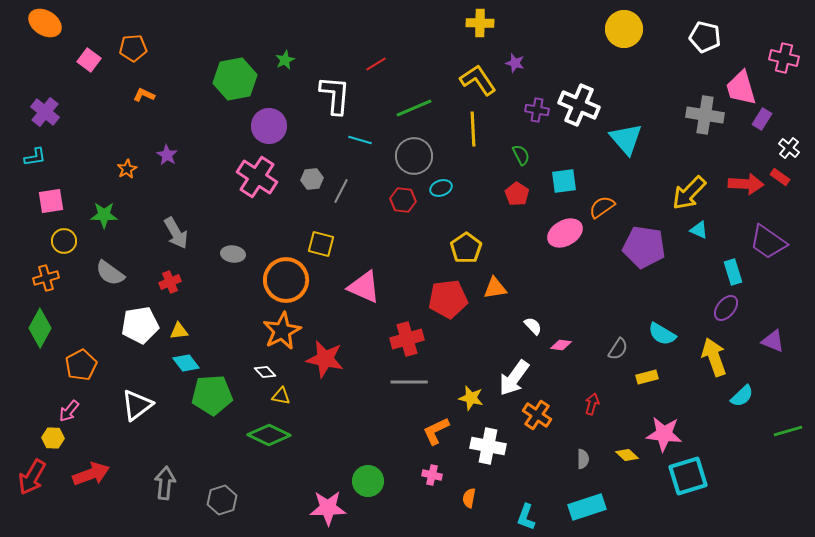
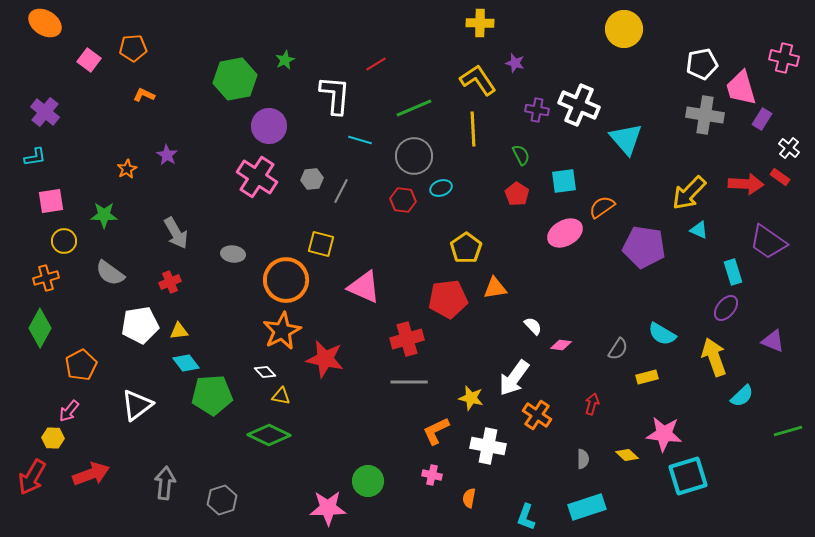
white pentagon at (705, 37): moved 3 px left, 27 px down; rotated 24 degrees counterclockwise
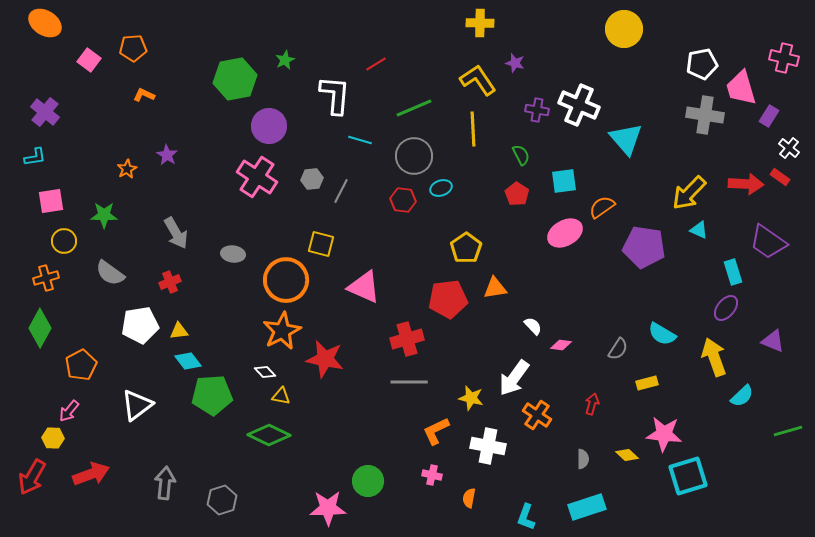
purple rectangle at (762, 119): moved 7 px right, 3 px up
cyan diamond at (186, 363): moved 2 px right, 2 px up
yellow rectangle at (647, 377): moved 6 px down
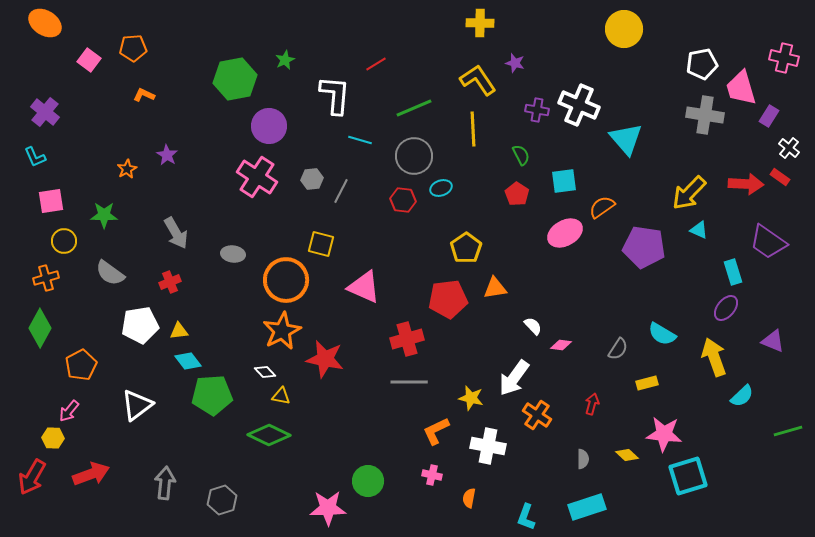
cyan L-shape at (35, 157): rotated 75 degrees clockwise
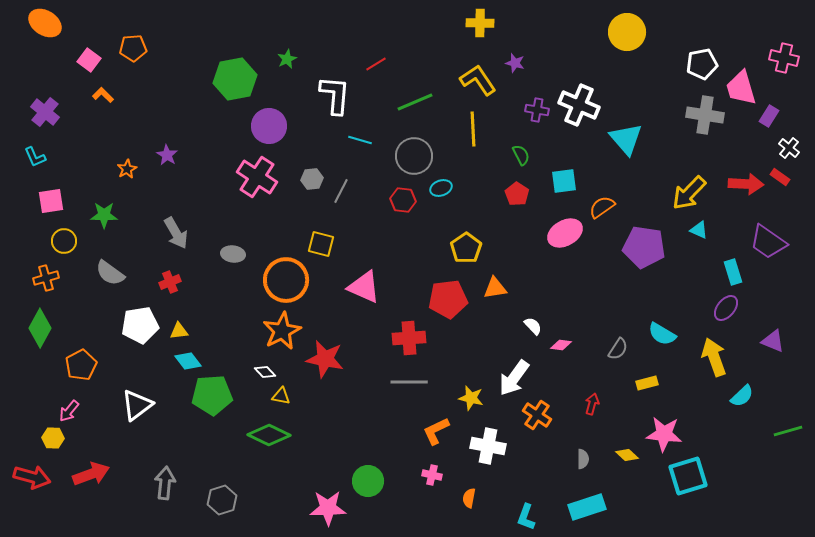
yellow circle at (624, 29): moved 3 px right, 3 px down
green star at (285, 60): moved 2 px right, 1 px up
orange L-shape at (144, 95): moved 41 px left; rotated 20 degrees clockwise
green line at (414, 108): moved 1 px right, 6 px up
red cross at (407, 339): moved 2 px right, 1 px up; rotated 12 degrees clockwise
red arrow at (32, 477): rotated 105 degrees counterclockwise
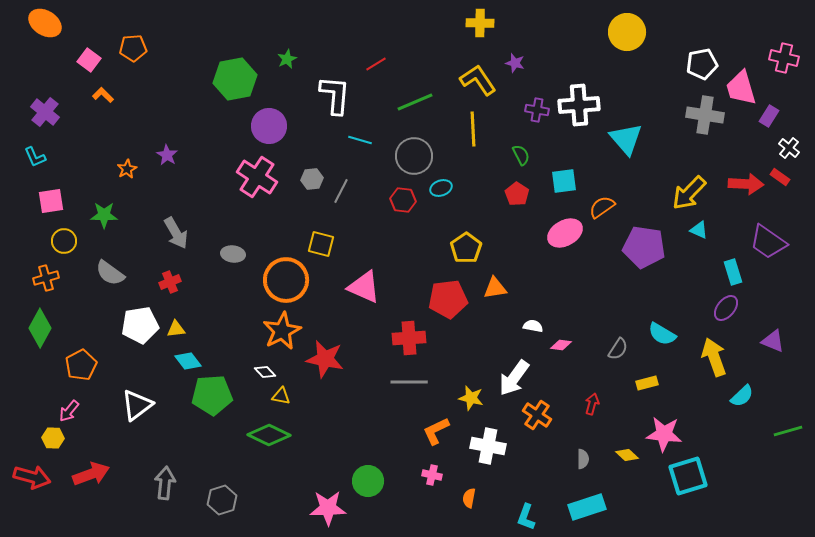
white cross at (579, 105): rotated 27 degrees counterclockwise
white semicircle at (533, 326): rotated 36 degrees counterclockwise
yellow triangle at (179, 331): moved 3 px left, 2 px up
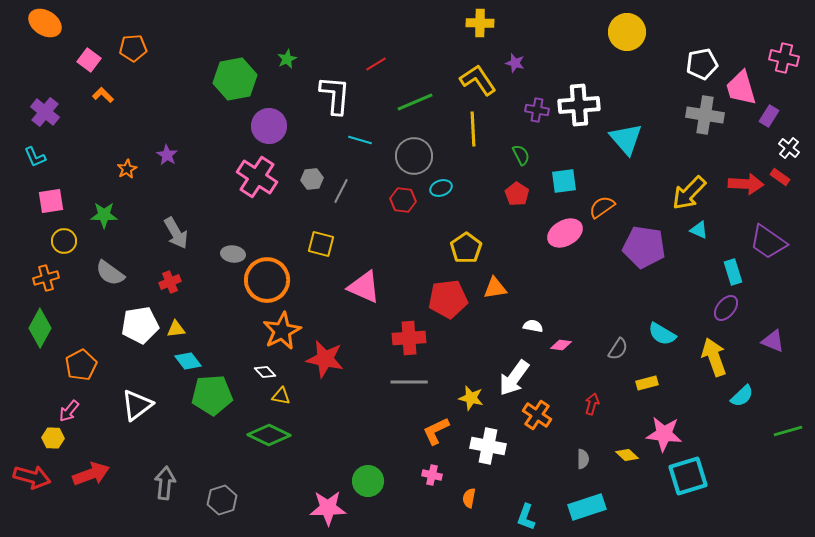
orange circle at (286, 280): moved 19 px left
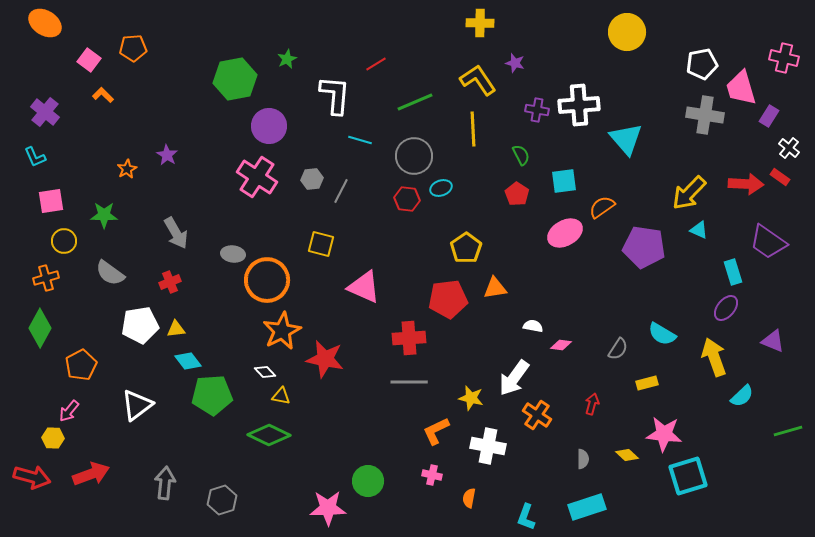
red hexagon at (403, 200): moved 4 px right, 1 px up
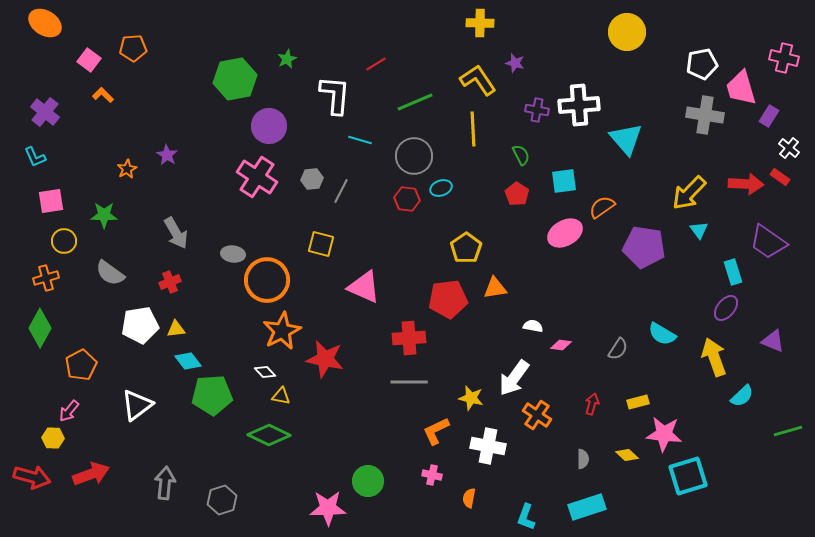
cyan triangle at (699, 230): rotated 30 degrees clockwise
yellow rectangle at (647, 383): moved 9 px left, 19 px down
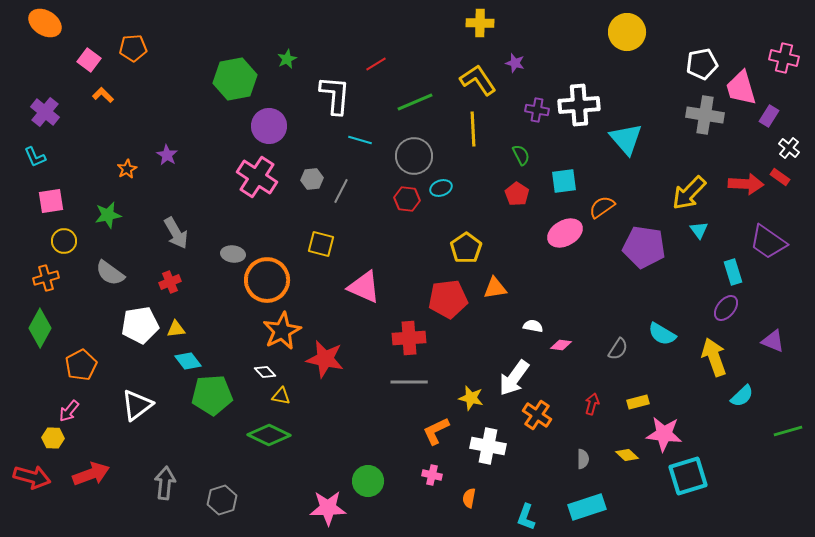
green star at (104, 215): moved 4 px right; rotated 12 degrees counterclockwise
